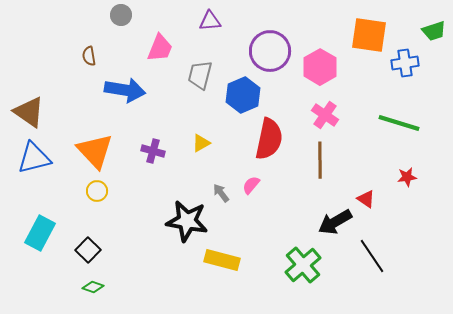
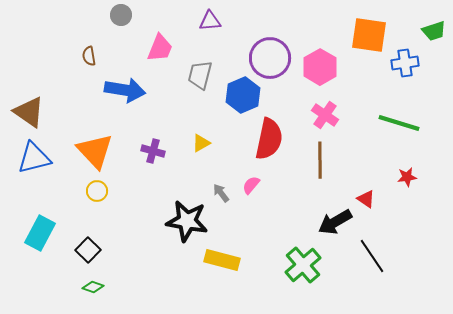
purple circle: moved 7 px down
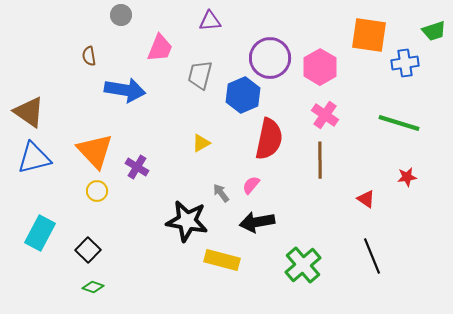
purple cross: moved 16 px left, 16 px down; rotated 15 degrees clockwise
black arrow: moved 78 px left; rotated 20 degrees clockwise
black line: rotated 12 degrees clockwise
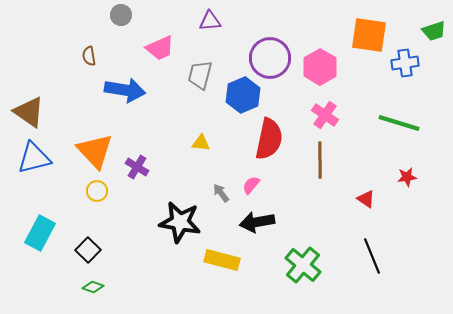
pink trapezoid: rotated 44 degrees clockwise
yellow triangle: rotated 36 degrees clockwise
black star: moved 7 px left, 1 px down
green cross: rotated 9 degrees counterclockwise
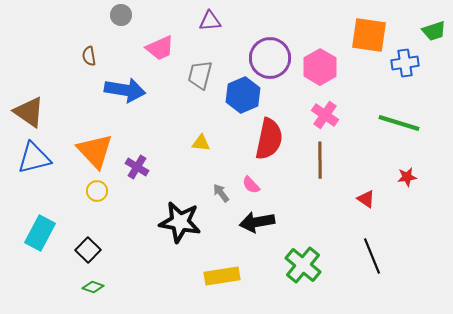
pink semicircle: rotated 84 degrees counterclockwise
yellow rectangle: moved 16 px down; rotated 24 degrees counterclockwise
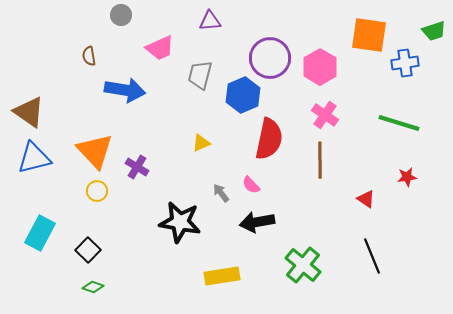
yellow triangle: rotated 30 degrees counterclockwise
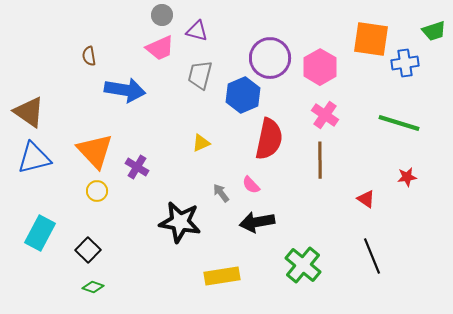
gray circle: moved 41 px right
purple triangle: moved 13 px left, 10 px down; rotated 20 degrees clockwise
orange square: moved 2 px right, 4 px down
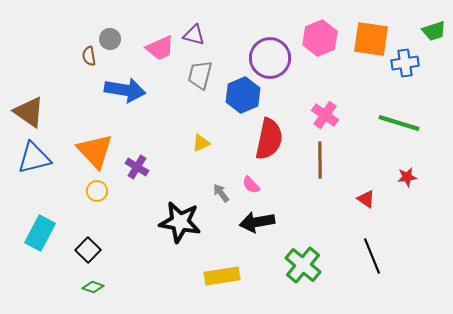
gray circle: moved 52 px left, 24 px down
purple triangle: moved 3 px left, 4 px down
pink hexagon: moved 29 px up; rotated 8 degrees clockwise
